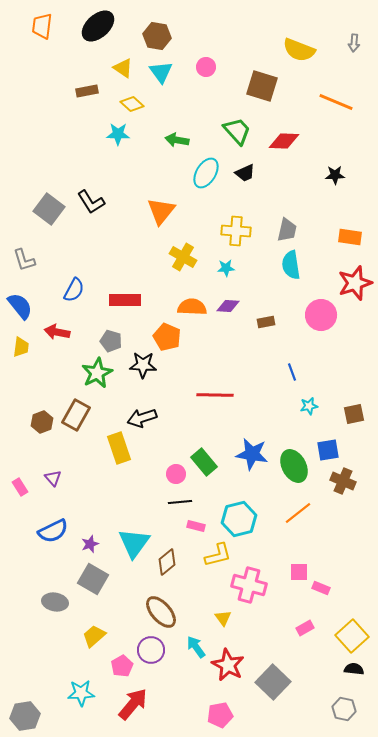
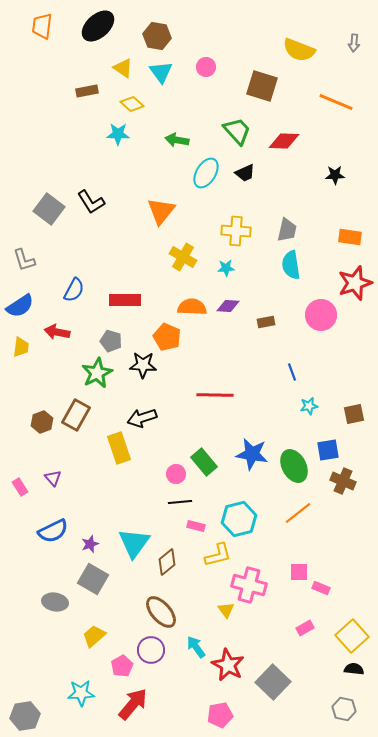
blue semicircle at (20, 306): rotated 96 degrees clockwise
yellow triangle at (223, 618): moved 3 px right, 8 px up
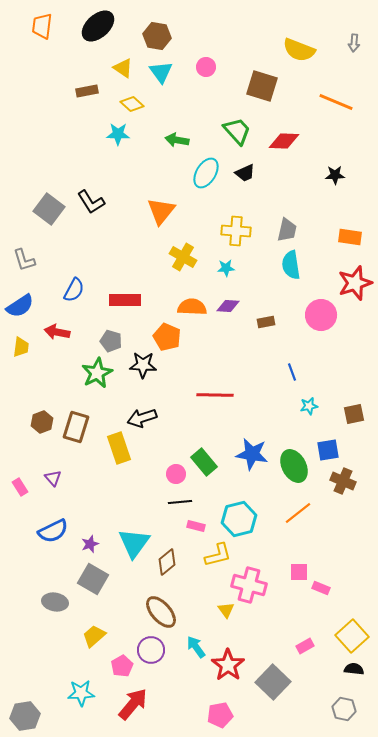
brown rectangle at (76, 415): moved 12 px down; rotated 12 degrees counterclockwise
pink rectangle at (305, 628): moved 18 px down
red star at (228, 665): rotated 8 degrees clockwise
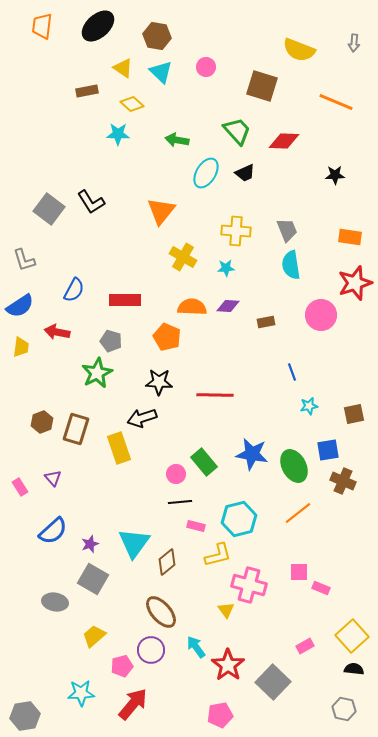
cyan triangle at (161, 72): rotated 10 degrees counterclockwise
gray trapezoid at (287, 230): rotated 35 degrees counterclockwise
black star at (143, 365): moved 16 px right, 17 px down
brown rectangle at (76, 427): moved 2 px down
blue semicircle at (53, 531): rotated 16 degrees counterclockwise
pink pentagon at (122, 666): rotated 15 degrees clockwise
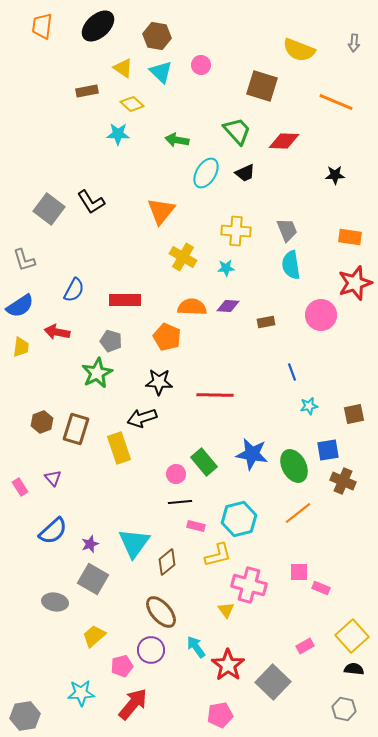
pink circle at (206, 67): moved 5 px left, 2 px up
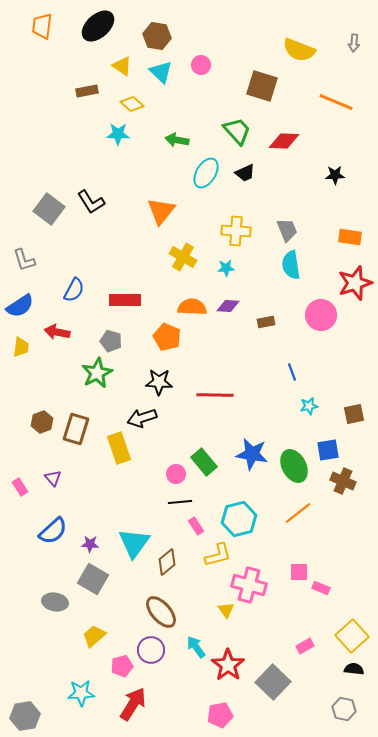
yellow triangle at (123, 68): moved 1 px left, 2 px up
pink rectangle at (196, 526): rotated 42 degrees clockwise
purple star at (90, 544): rotated 24 degrees clockwise
red arrow at (133, 704): rotated 8 degrees counterclockwise
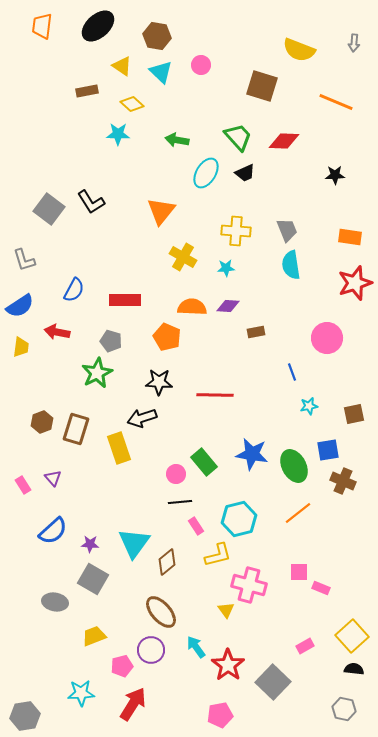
green trapezoid at (237, 131): moved 1 px right, 6 px down
pink circle at (321, 315): moved 6 px right, 23 px down
brown rectangle at (266, 322): moved 10 px left, 10 px down
pink rectangle at (20, 487): moved 3 px right, 2 px up
yellow trapezoid at (94, 636): rotated 20 degrees clockwise
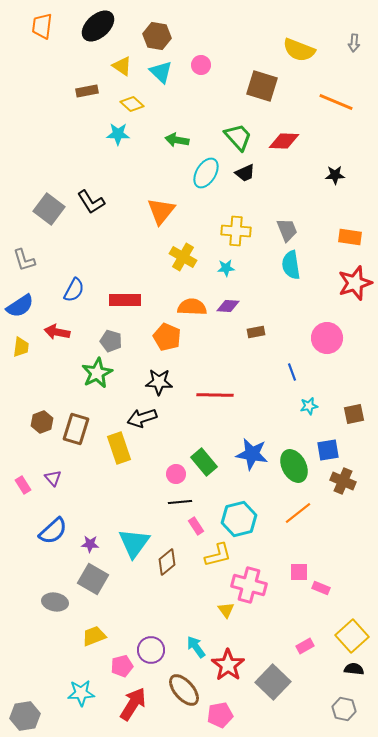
brown ellipse at (161, 612): moved 23 px right, 78 px down
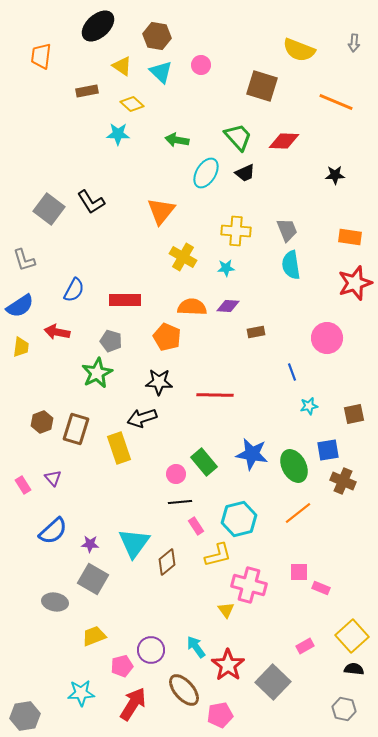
orange trapezoid at (42, 26): moved 1 px left, 30 px down
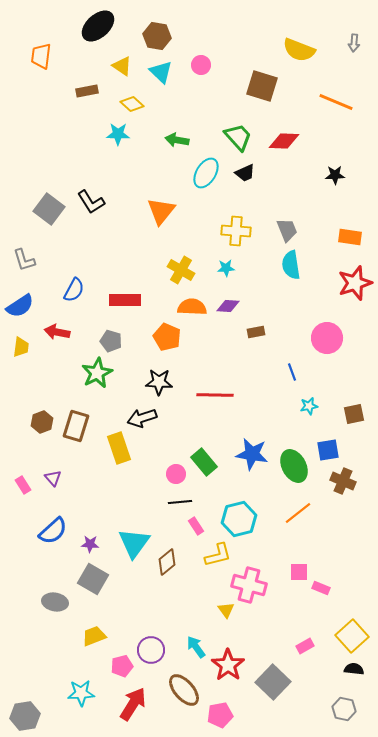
yellow cross at (183, 257): moved 2 px left, 13 px down
brown rectangle at (76, 429): moved 3 px up
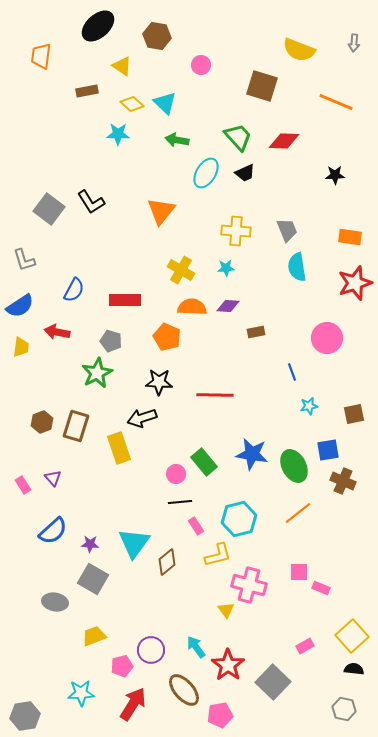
cyan triangle at (161, 72): moved 4 px right, 31 px down
cyan semicircle at (291, 265): moved 6 px right, 2 px down
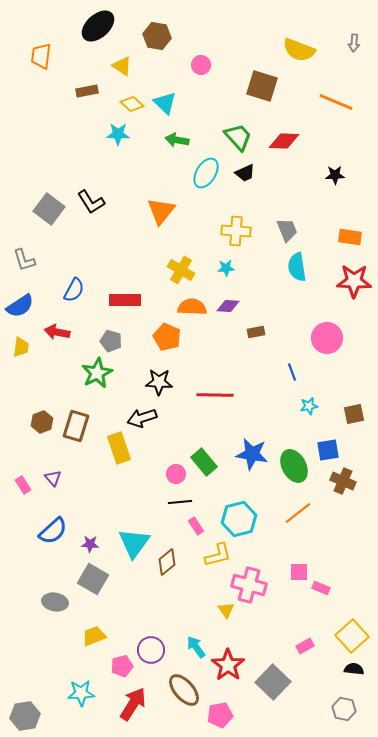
red star at (355, 283): moved 1 px left, 2 px up; rotated 20 degrees clockwise
